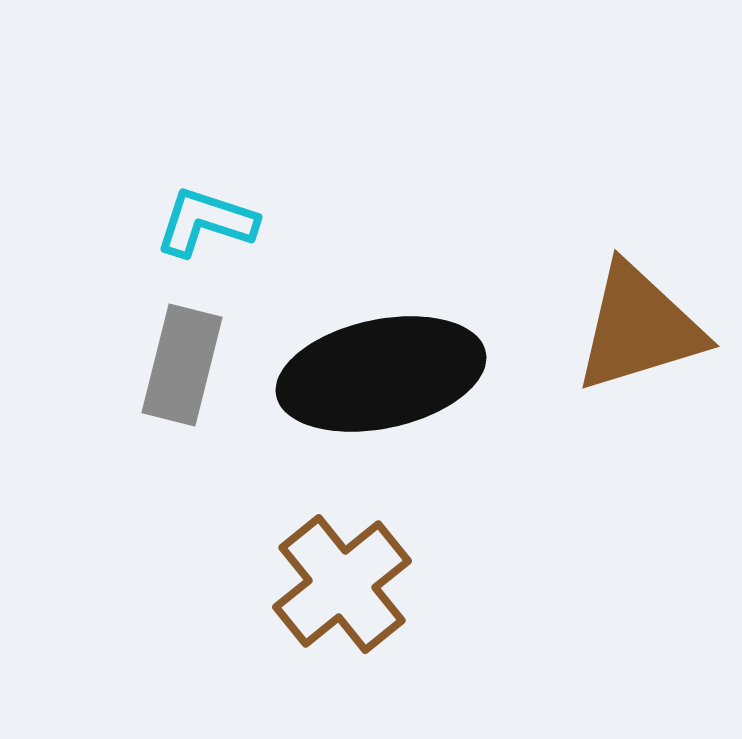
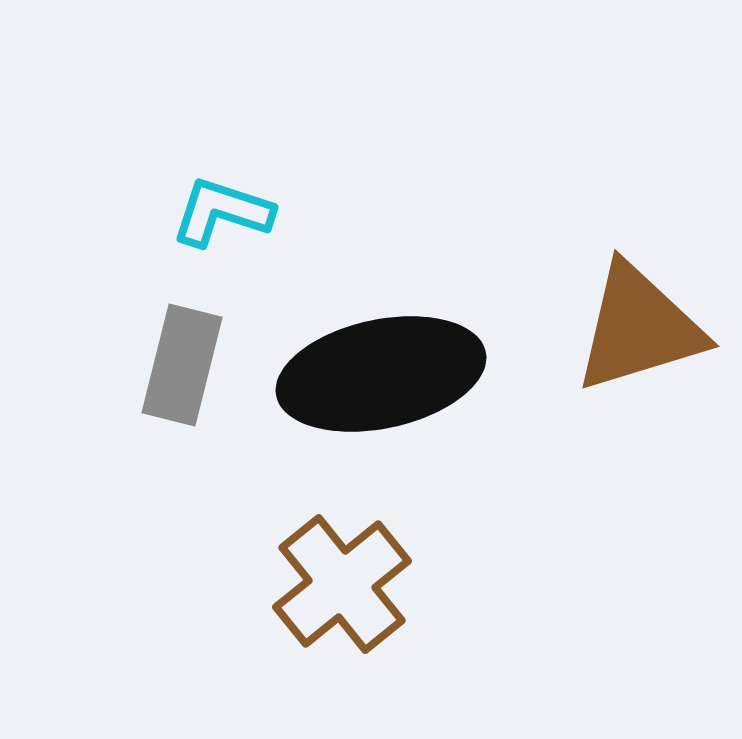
cyan L-shape: moved 16 px right, 10 px up
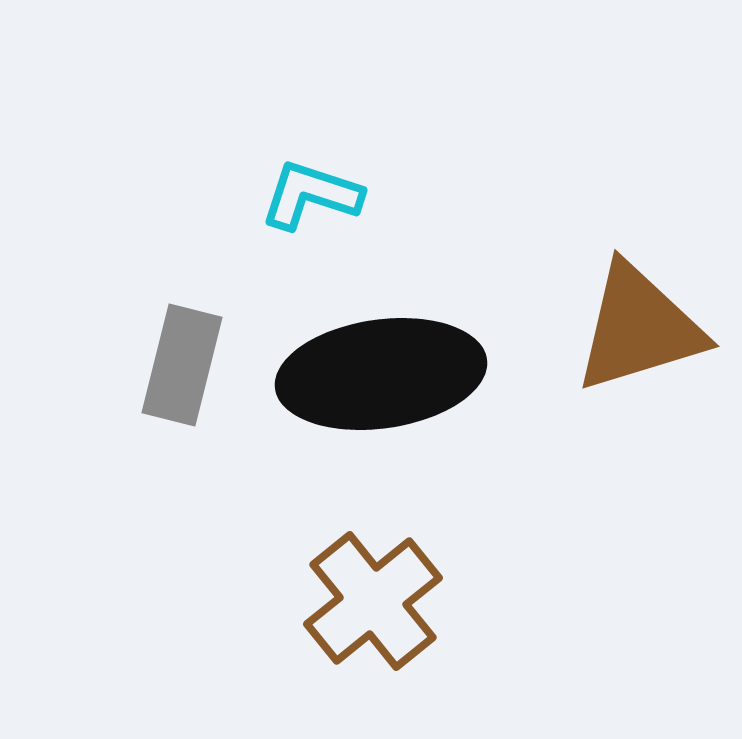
cyan L-shape: moved 89 px right, 17 px up
black ellipse: rotated 4 degrees clockwise
brown cross: moved 31 px right, 17 px down
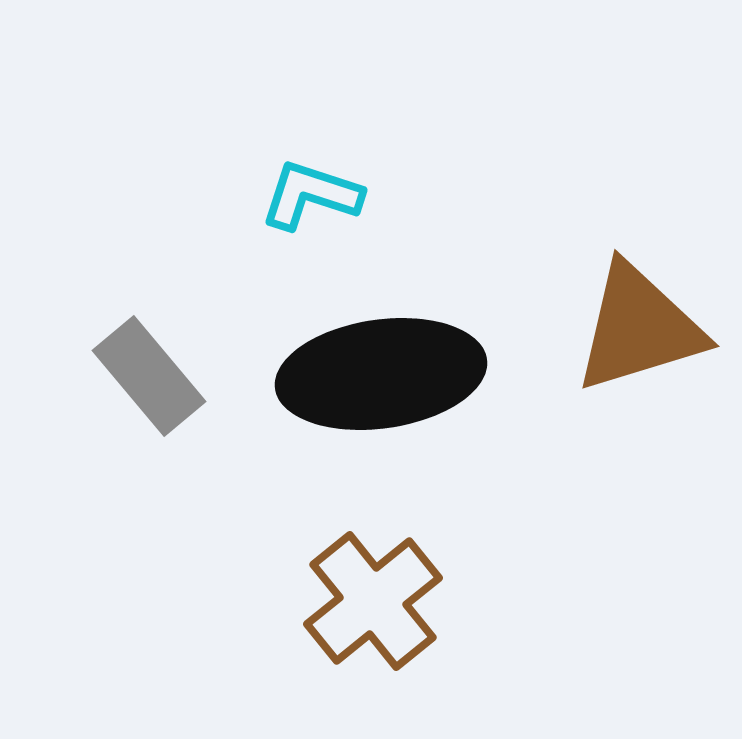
gray rectangle: moved 33 px left, 11 px down; rotated 54 degrees counterclockwise
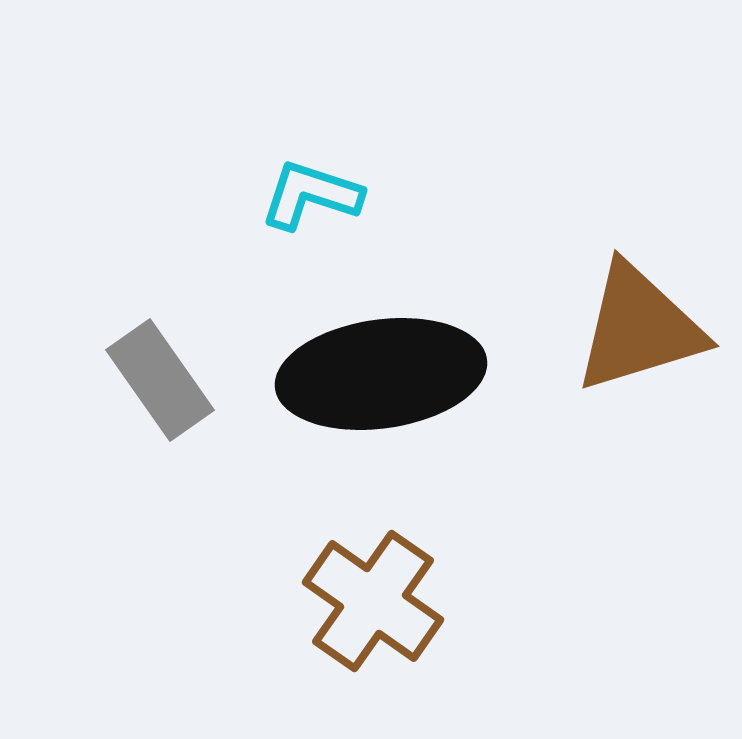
gray rectangle: moved 11 px right, 4 px down; rotated 5 degrees clockwise
brown cross: rotated 16 degrees counterclockwise
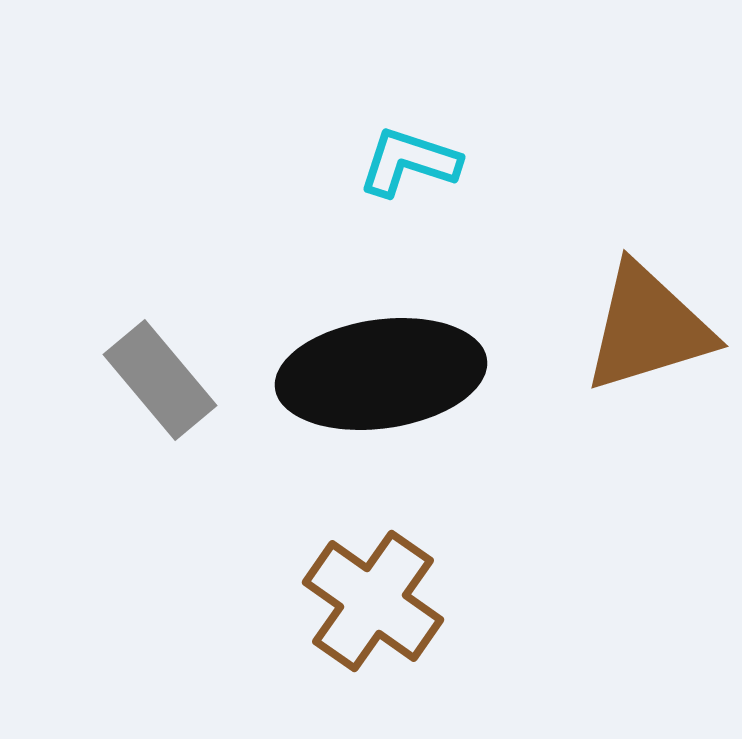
cyan L-shape: moved 98 px right, 33 px up
brown triangle: moved 9 px right
gray rectangle: rotated 5 degrees counterclockwise
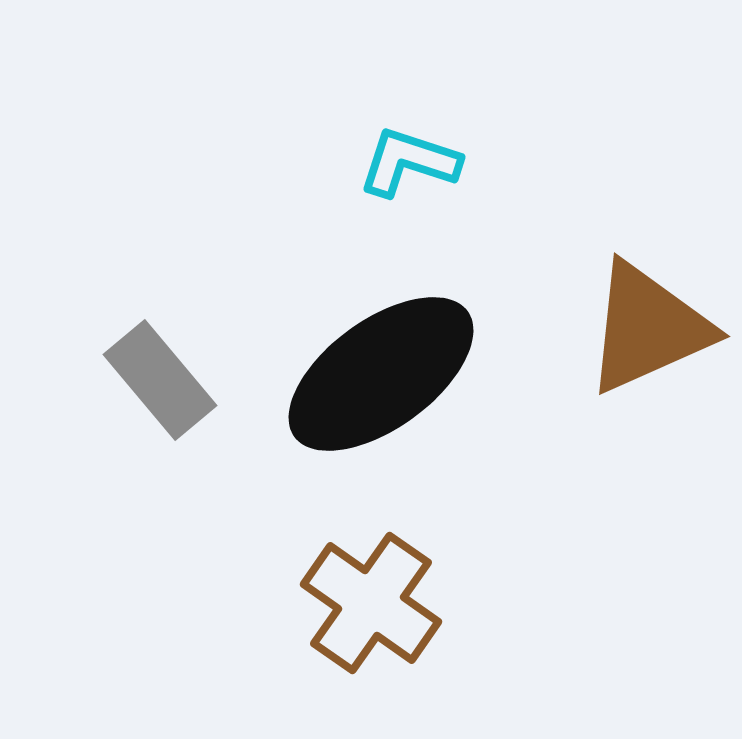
brown triangle: rotated 7 degrees counterclockwise
black ellipse: rotated 28 degrees counterclockwise
brown cross: moved 2 px left, 2 px down
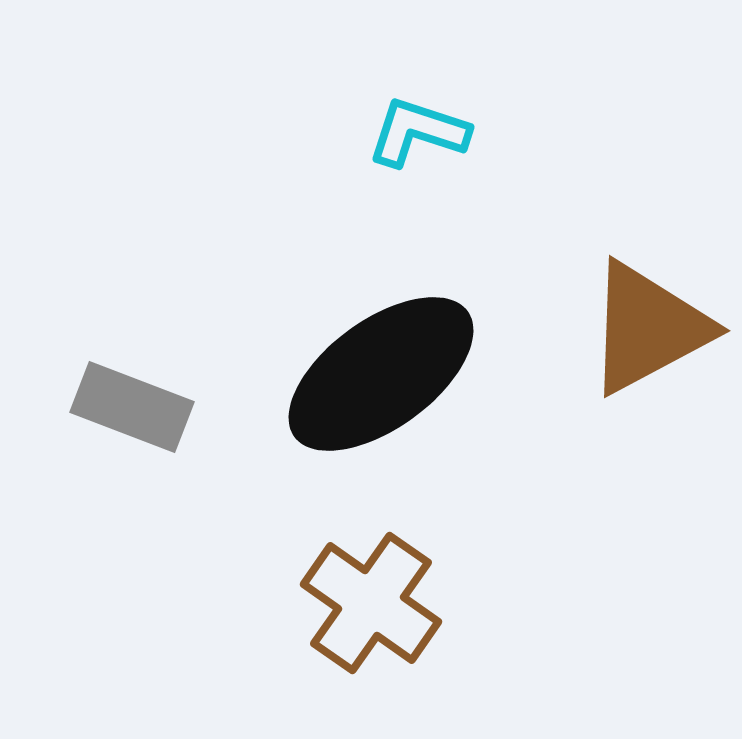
cyan L-shape: moved 9 px right, 30 px up
brown triangle: rotated 4 degrees counterclockwise
gray rectangle: moved 28 px left, 27 px down; rotated 29 degrees counterclockwise
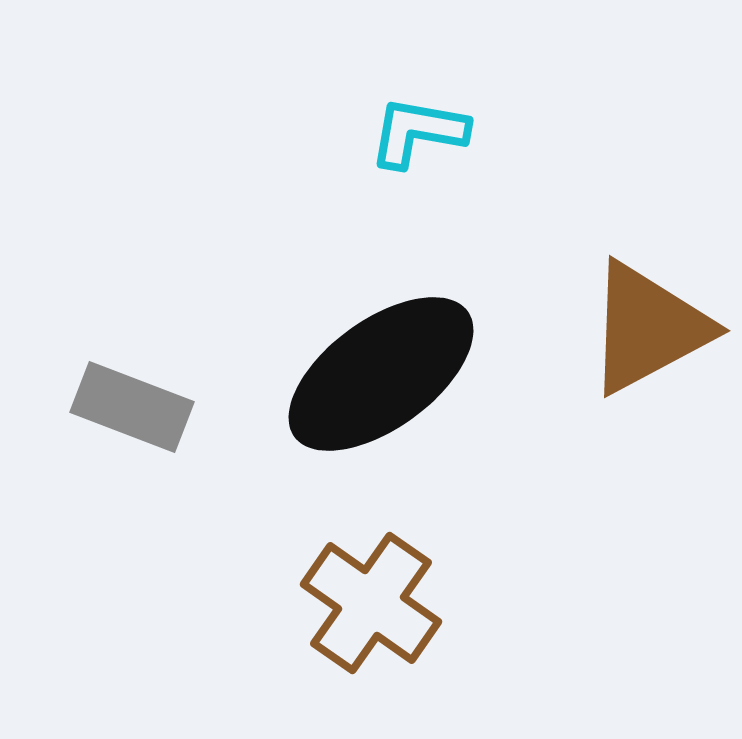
cyan L-shape: rotated 8 degrees counterclockwise
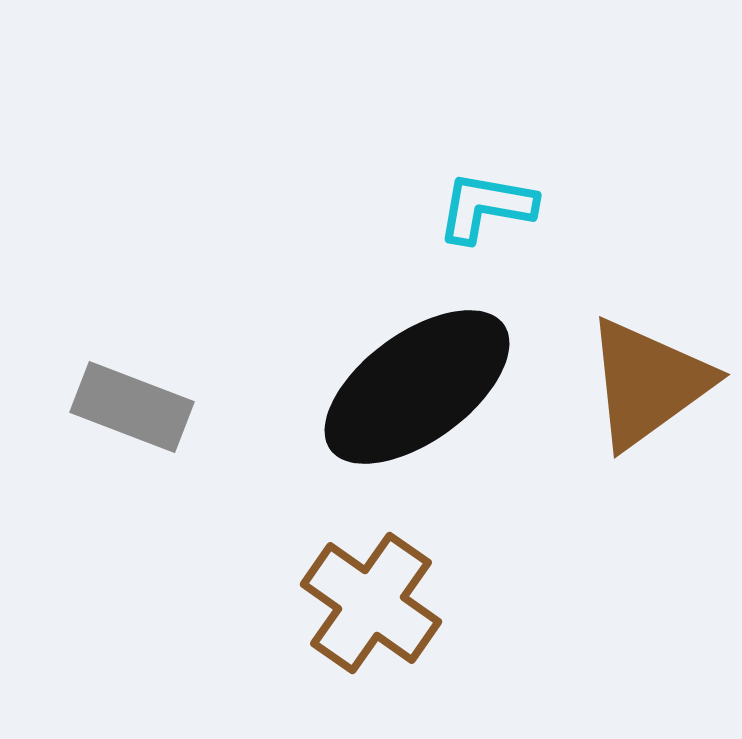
cyan L-shape: moved 68 px right, 75 px down
brown triangle: moved 55 px down; rotated 8 degrees counterclockwise
black ellipse: moved 36 px right, 13 px down
